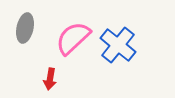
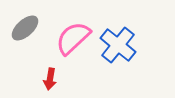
gray ellipse: rotated 36 degrees clockwise
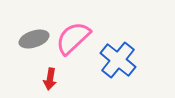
gray ellipse: moved 9 px right, 11 px down; rotated 24 degrees clockwise
blue cross: moved 15 px down
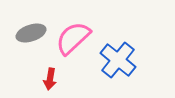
gray ellipse: moved 3 px left, 6 px up
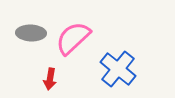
gray ellipse: rotated 20 degrees clockwise
blue cross: moved 9 px down
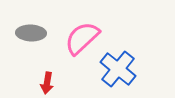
pink semicircle: moved 9 px right
red arrow: moved 3 px left, 4 px down
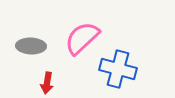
gray ellipse: moved 13 px down
blue cross: rotated 24 degrees counterclockwise
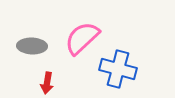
gray ellipse: moved 1 px right
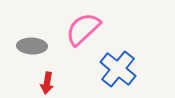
pink semicircle: moved 1 px right, 9 px up
blue cross: rotated 24 degrees clockwise
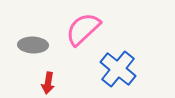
gray ellipse: moved 1 px right, 1 px up
red arrow: moved 1 px right
